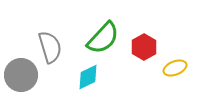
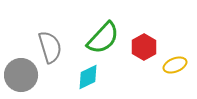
yellow ellipse: moved 3 px up
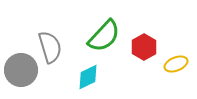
green semicircle: moved 1 px right, 2 px up
yellow ellipse: moved 1 px right, 1 px up
gray circle: moved 5 px up
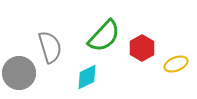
red hexagon: moved 2 px left, 1 px down
gray circle: moved 2 px left, 3 px down
cyan diamond: moved 1 px left
